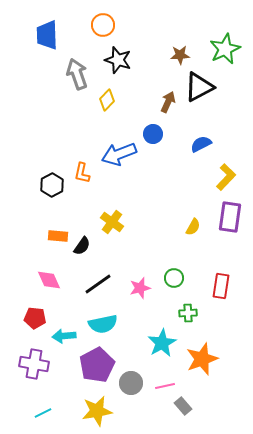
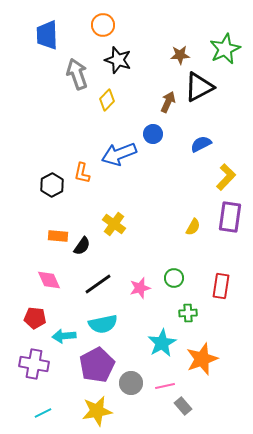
yellow cross: moved 2 px right, 2 px down
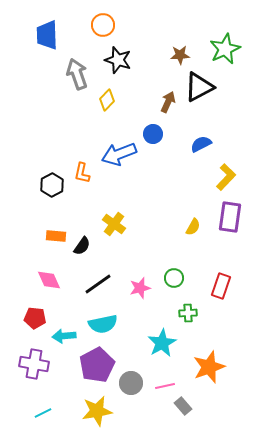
orange rectangle: moved 2 px left
red rectangle: rotated 10 degrees clockwise
orange star: moved 7 px right, 8 px down
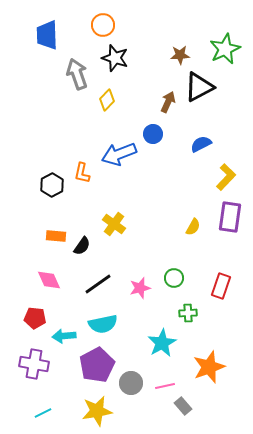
black star: moved 3 px left, 2 px up
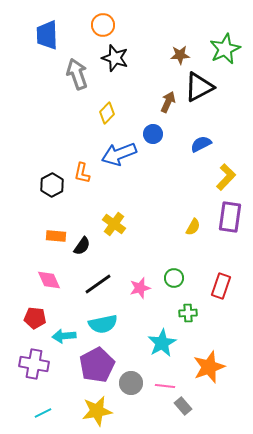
yellow diamond: moved 13 px down
pink line: rotated 18 degrees clockwise
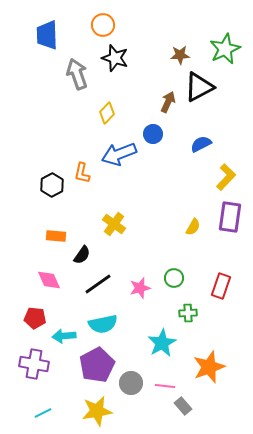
black semicircle: moved 9 px down
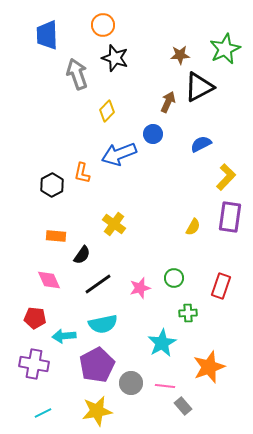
yellow diamond: moved 2 px up
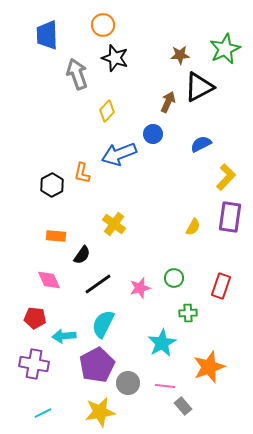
cyan semicircle: rotated 128 degrees clockwise
gray circle: moved 3 px left
yellow star: moved 3 px right, 1 px down
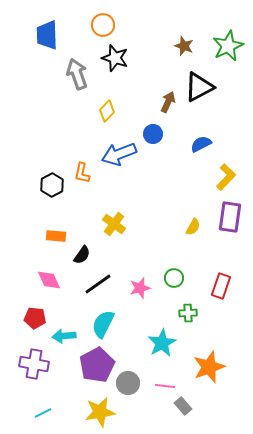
green star: moved 3 px right, 3 px up
brown star: moved 4 px right, 9 px up; rotated 24 degrees clockwise
